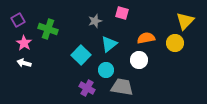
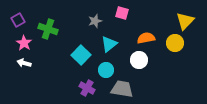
gray trapezoid: moved 2 px down
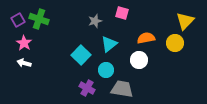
green cross: moved 9 px left, 10 px up
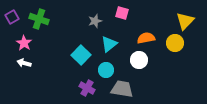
purple square: moved 6 px left, 3 px up
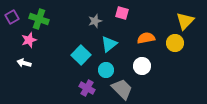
pink star: moved 5 px right, 3 px up; rotated 21 degrees clockwise
white circle: moved 3 px right, 6 px down
gray trapezoid: rotated 35 degrees clockwise
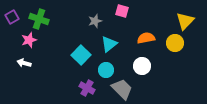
pink square: moved 2 px up
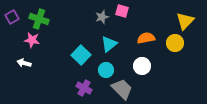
gray star: moved 7 px right, 4 px up
pink star: moved 3 px right; rotated 28 degrees clockwise
purple cross: moved 3 px left
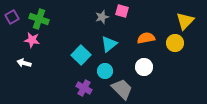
white circle: moved 2 px right, 1 px down
cyan circle: moved 1 px left, 1 px down
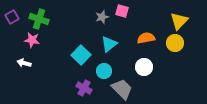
yellow triangle: moved 6 px left
cyan circle: moved 1 px left
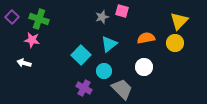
purple square: rotated 16 degrees counterclockwise
